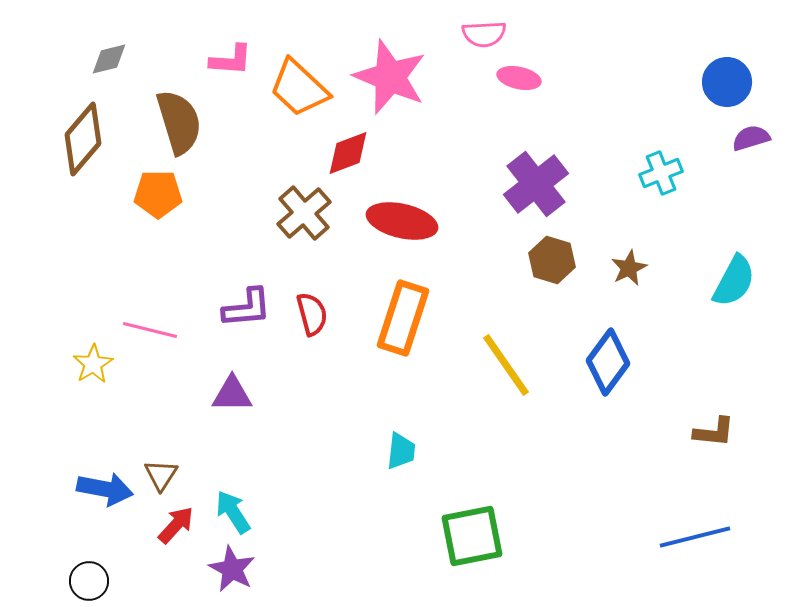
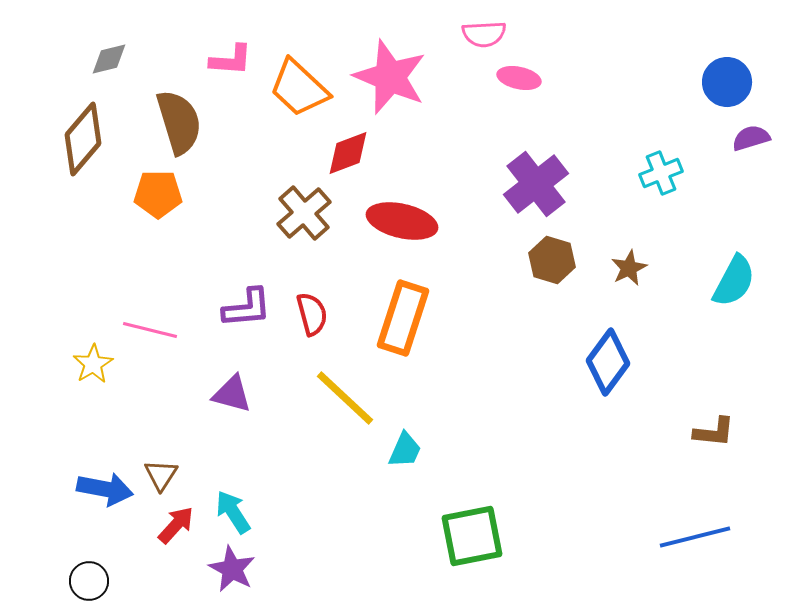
yellow line: moved 161 px left, 33 px down; rotated 12 degrees counterclockwise
purple triangle: rotated 15 degrees clockwise
cyan trapezoid: moved 4 px right, 1 px up; rotated 18 degrees clockwise
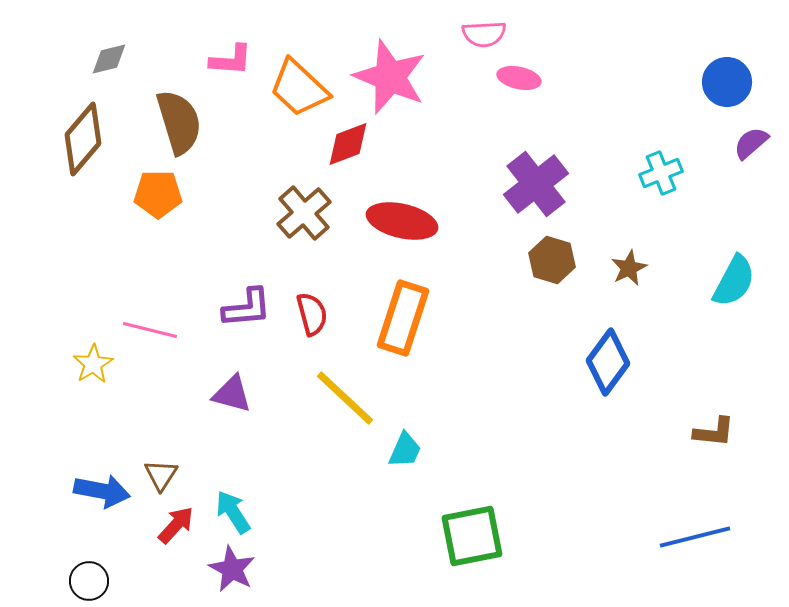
purple semicircle: moved 5 px down; rotated 24 degrees counterclockwise
red diamond: moved 9 px up
blue arrow: moved 3 px left, 2 px down
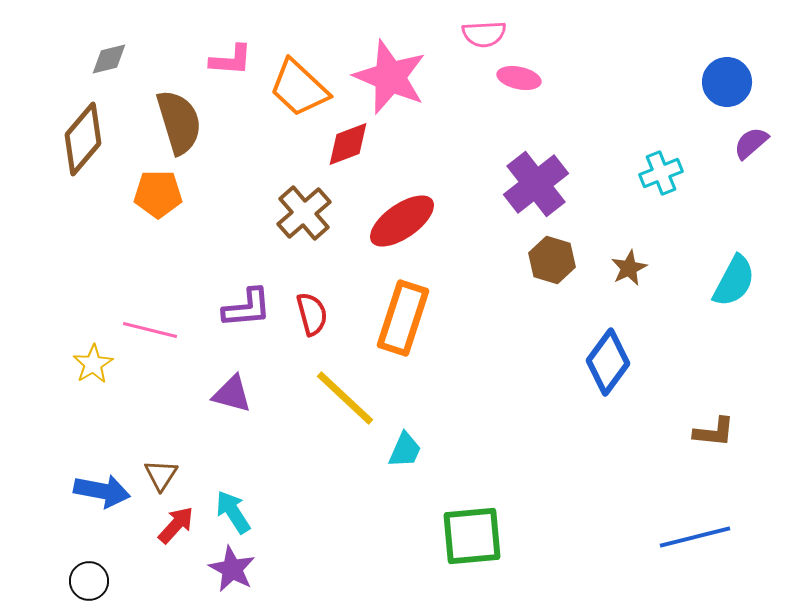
red ellipse: rotated 48 degrees counterclockwise
green square: rotated 6 degrees clockwise
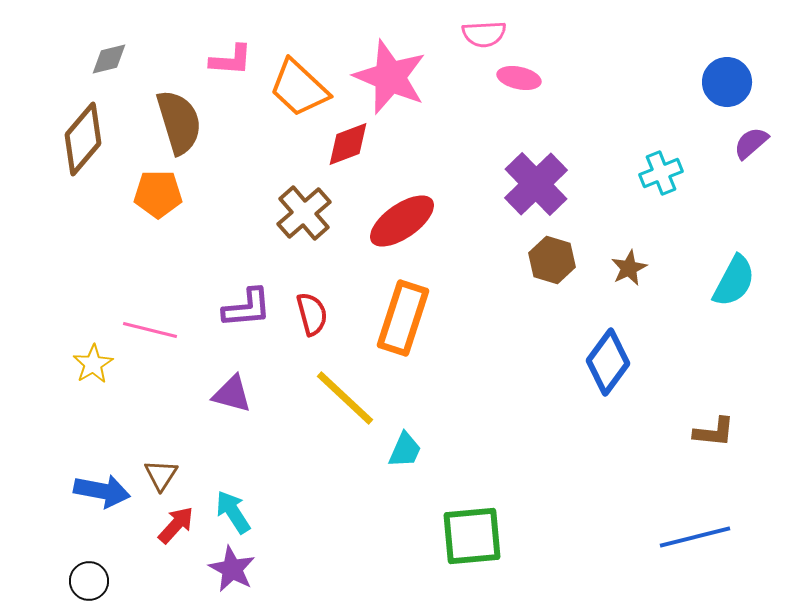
purple cross: rotated 6 degrees counterclockwise
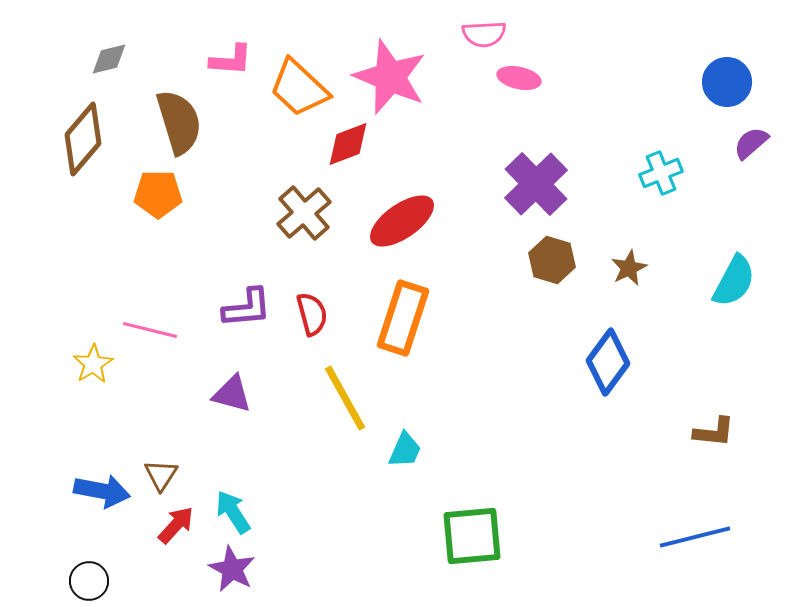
yellow line: rotated 18 degrees clockwise
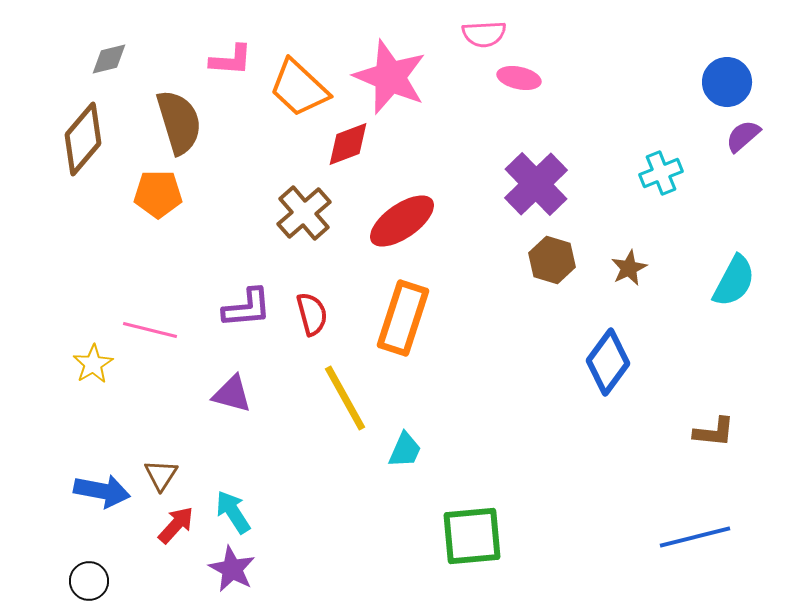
purple semicircle: moved 8 px left, 7 px up
